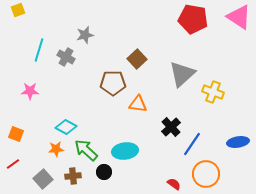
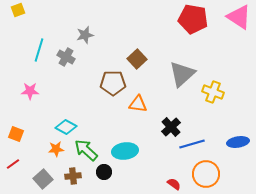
blue line: rotated 40 degrees clockwise
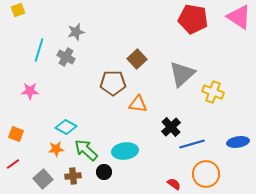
gray star: moved 9 px left, 3 px up
